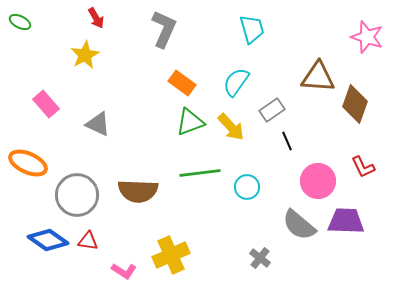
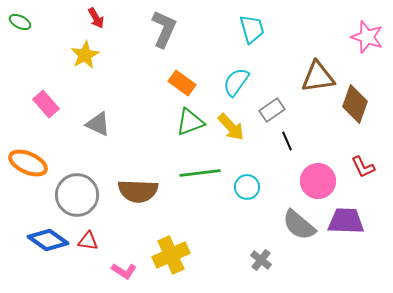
brown triangle: rotated 12 degrees counterclockwise
gray cross: moved 1 px right, 2 px down
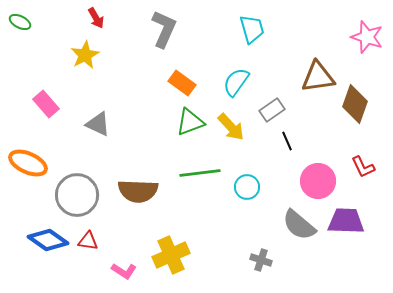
gray cross: rotated 20 degrees counterclockwise
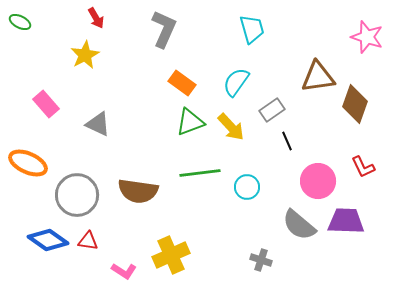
brown semicircle: rotated 6 degrees clockwise
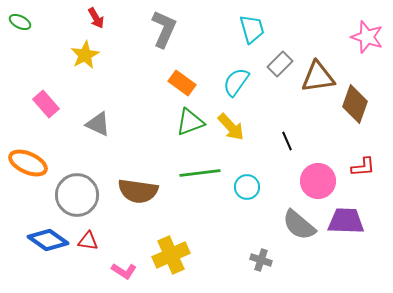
gray rectangle: moved 8 px right, 46 px up; rotated 10 degrees counterclockwise
red L-shape: rotated 70 degrees counterclockwise
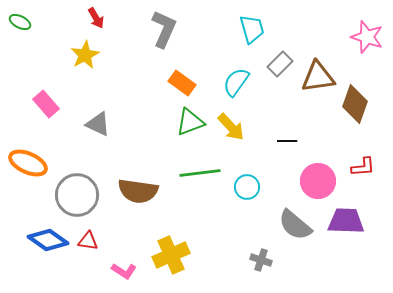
black line: rotated 66 degrees counterclockwise
gray semicircle: moved 4 px left
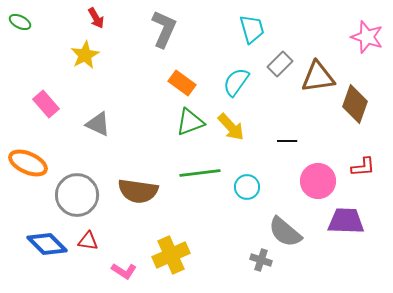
gray semicircle: moved 10 px left, 7 px down
blue diamond: moved 1 px left, 4 px down; rotated 9 degrees clockwise
